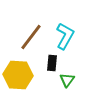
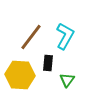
black rectangle: moved 4 px left
yellow hexagon: moved 2 px right
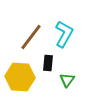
cyan L-shape: moved 1 px left, 2 px up
yellow hexagon: moved 2 px down
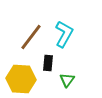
yellow hexagon: moved 1 px right, 2 px down
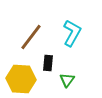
cyan L-shape: moved 8 px right, 1 px up
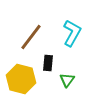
yellow hexagon: rotated 12 degrees clockwise
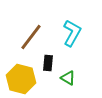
green triangle: moved 1 px right, 2 px up; rotated 35 degrees counterclockwise
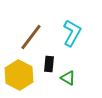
black rectangle: moved 1 px right, 1 px down
yellow hexagon: moved 2 px left, 4 px up; rotated 12 degrees clockwise
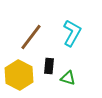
black rectangle: moved 2 px down
green triangle: rotated 14 degrees counterclockwise
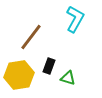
cyan L-shape: moved 3 px right, 14 px up
black rectangle: rotated 14 degrees clockwise
yellow hexagon: rotated 24 degrees clockwise
